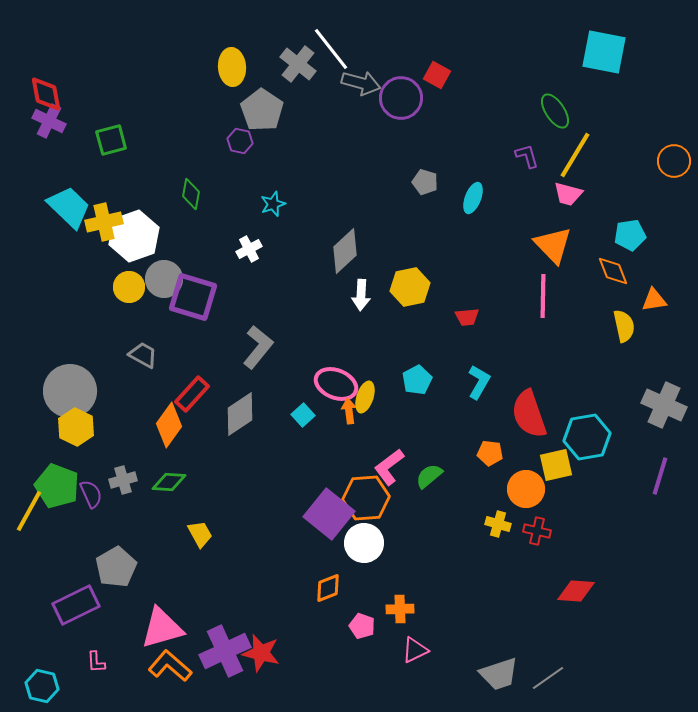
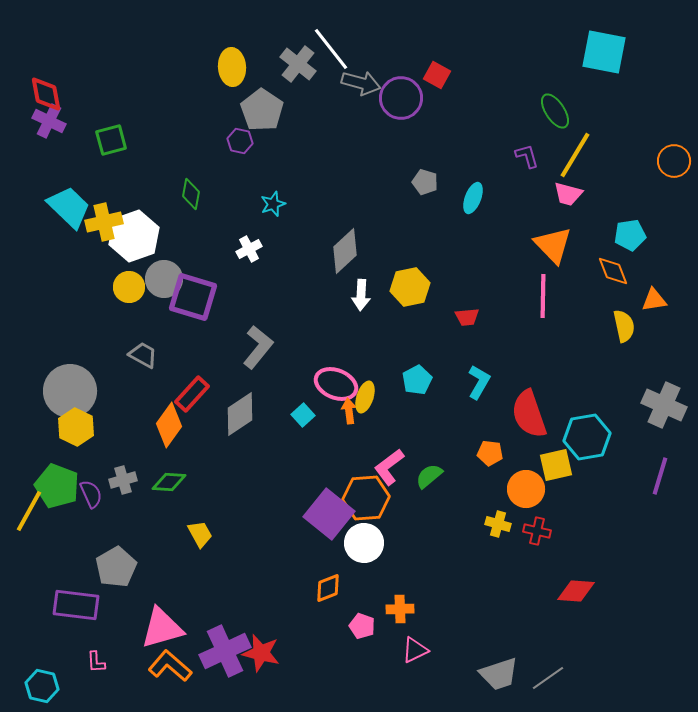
purple rectangle at (76, 605): rotated 33 degrees clockwise
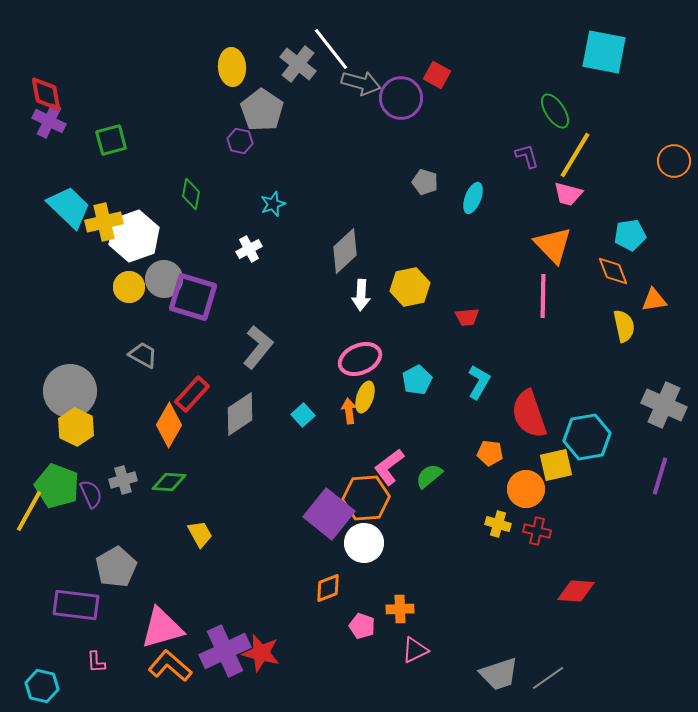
pink ellipse at (336, 384): moved 24 px right, 25 px up; rotated 45 degrees counterclockwise
orange diamond at (169, 425): rotated 6 degrees counterclockwise
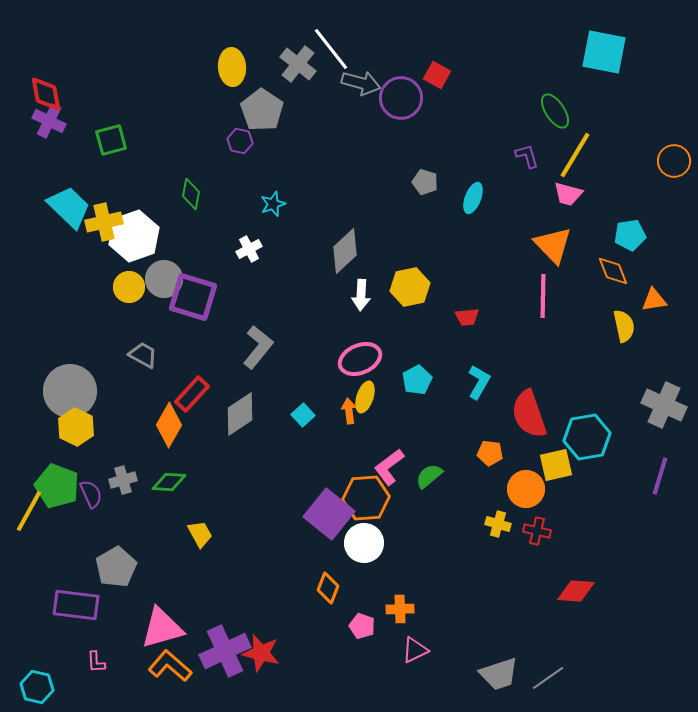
orange diamond at (328, 588): rotated 48 degrees counterclockwise
cyan hexagon at (42, 686): moved 5 px left, 1 px down
